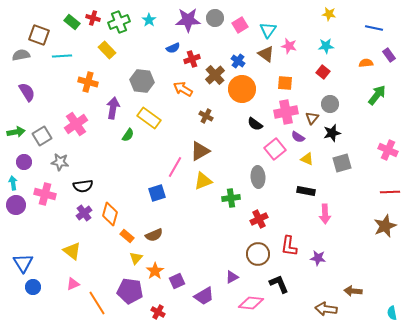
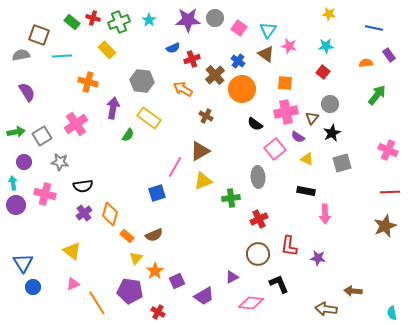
pink square at (240, 25): moved 1 px left, 3 px down; rotated 21 degrees counterclockwise
black star at (332, 133): rotated 12 degrees counterclockwise
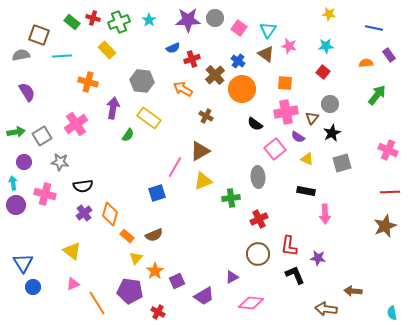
black L-shape at (279, 284): moved 16 px right, 9 px up
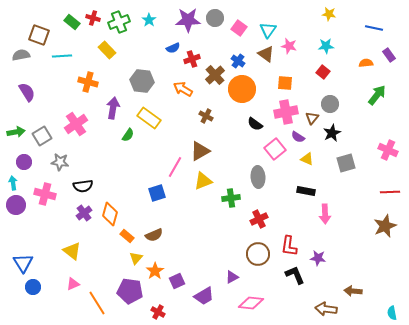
gray square at (342, 163): moved 4 px right
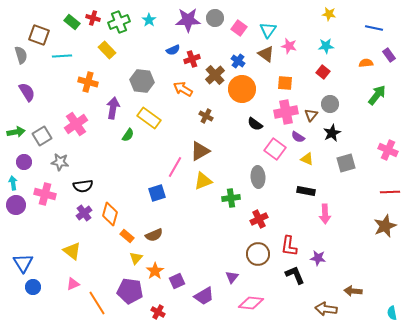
blue semicircle at (173, 48): moved 2 px down
gray semicircle at (21, 55): rotated 84 degrees clockwise
brown triangle at (312, 118): moved 1 px left, 3 px up
pink square at (275, 149): rotated 15 degrees counterclockwise
purple triangle at (232, 277): rotated 24 degrees counterclockwise
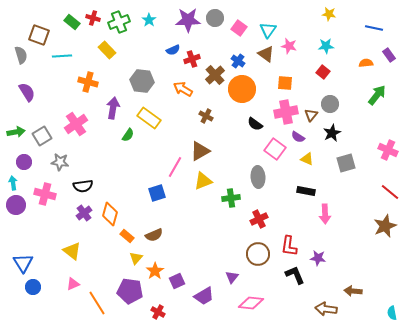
red line at (390, 192): rotated 42 degrees clockwise
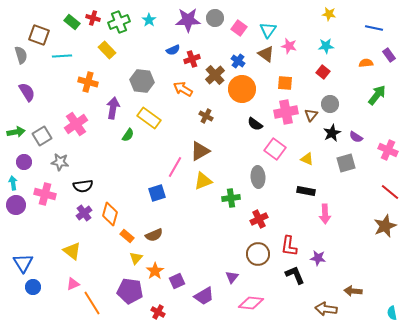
purple semicircle at (298, 137): moved 58 px right
orange line at (97, 303): moved 5 px left
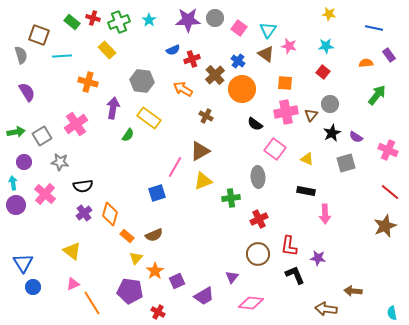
pink cross at (45, 194): rotated 25 degrees clockwise
